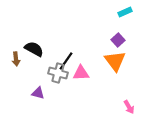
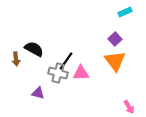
purple square: moved 3 px left, 1 px up
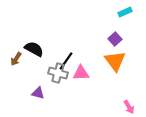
brown arrow: rotated 40 degrees clockwise
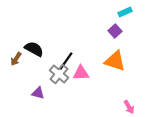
purple square: moved 8 px up
orange triangle: rotated 35 degrees counterclockwise
gray cross: moved 1 px right, 1 px down; rotated 24 degrees clockwise
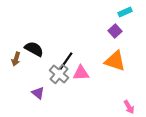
brown arrow: rotated 16 degrees counterclockwise
purple triangle: rotated 24 degrees clockwise
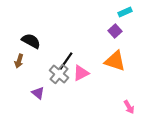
black semicircle: moved 3 px left, 8 px up
brown arrow: moved 3 px right, 2 px down
pink triangle: rotated 24 degrees counterclockwise
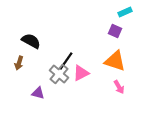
purple square: rotated 24 degrees counterclockwise
brown arrow: moved 2 px down
purple triangle: rotated 24 degrees counterclockwise
pink arrow: moved 10 px left, 20 px up
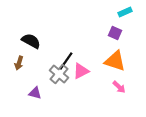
purple square: moved 2 px down
pink triangle: moved 2 px up
pink arrow: rotated 16 degrees counterclockwise
purple triangle: moved 3 px left
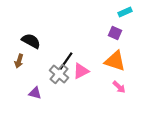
brown arrow: moved 2 px up
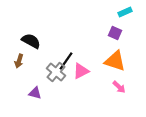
gray cross: moved 3 px left, 2 px up
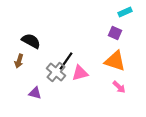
pink triangle: moved 1 px left, 2 px down; rotated 12 degrees clockwise
